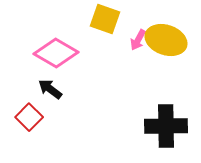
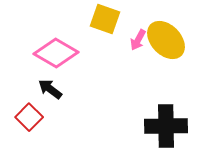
yellow ellipse: rotated 27 degrees clockwise
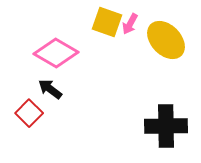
yellow square: moved 2 px right, 3 px down
pink arrow: moved 8 px left, 16 px up
red square: moved 4 px up
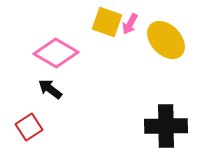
red square: moved 14 px down; rotated 12 degrees clockwise
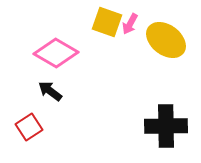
yellow ellipse: rotated 9 degrees counterclockwise
black arrow: moved 2 px down
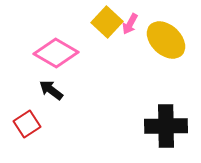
yellow square: rotated 24 degrees clockwise
yellow ellipse: rotated 6 degrees clockwise
black arrow: moved 1 px right, 1 px up
red square: moved 2 px left, 3 px up
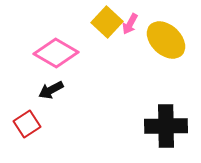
black arrow: rotated 65 degrees counterclockwise
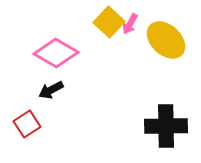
yellow square: moved 2 px right
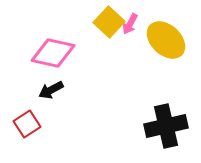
pink diamond: moved 3 px left; rotated 18 degrees counterclockwise
black cross: rotated 12 degrees counterclockwise
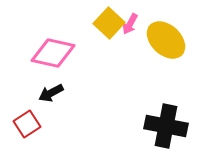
yellow square: moved 1 px down
black arrow: moved 3 px down
black cross: rotated 24 degrees clockwise
